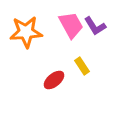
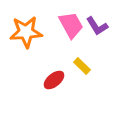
purple L-shape: moved 2 px right
yellow rectangle: rotated 12 degrees counterclockwise
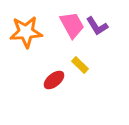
pink trapezoid: moved 1 px right
yellow rectangle: moved 2 px left, 1 px up
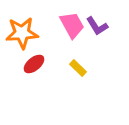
orange star: moved 4 px left, 1 px down
yellow rectangle: moved 2 px left, 3 px down
red ellipse: moved 20 px left, 16 px up
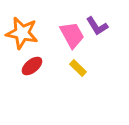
pink trapezoid: moved 10 px down
orange star: rotated 16 degrees clockwise
red ellipse: moved 2 px left, 2 px down
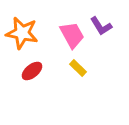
purple L-shape: moved 4 px right
red ellipse: moved 5 px down
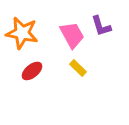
purple L-shape: rotated 15 degrees clockwise
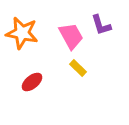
purple L-shape: moved 1 px up
pink trapezoid: moved 1 px left, 1 px down
red ellipse: moved 11 px down
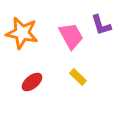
yellow rectangle: moved 9 px down
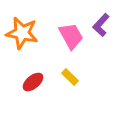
purple L-shape: rotated 60 degrees clockwise
yellow rectangle: moved 8 px left
red ellipse: moved 1 px right
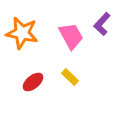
purple L-shape: moved 1 px right, 1 px up
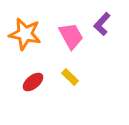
orange star: moved 3 px right, 1 px down
